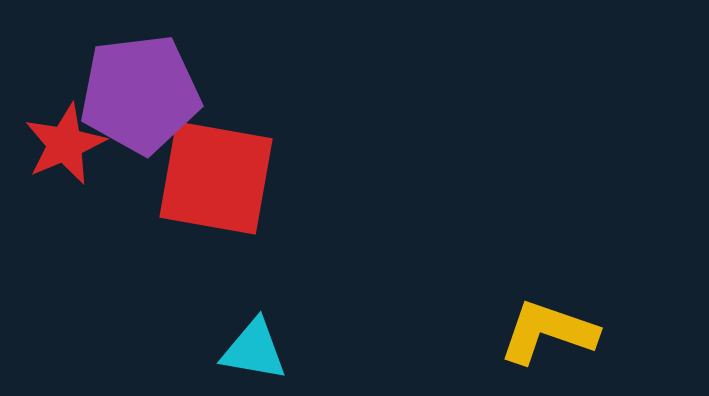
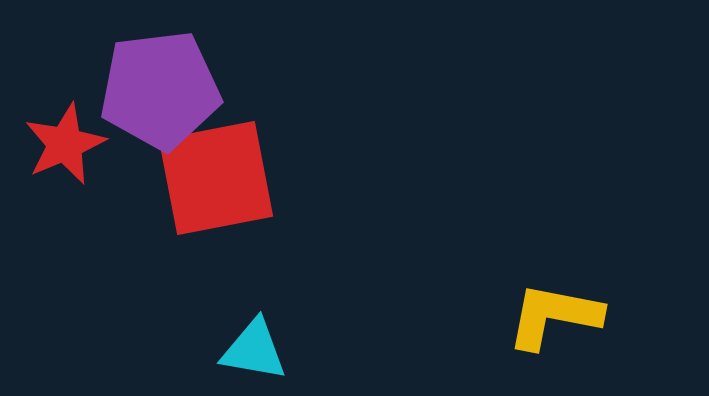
purple pentagon: moved 20 px right, 4 px up
red square: rotated 21 degrees counterclockwise
yellow L-shape: moved 6 px right, 16 px up; rotated 8 degrees counterclockwise
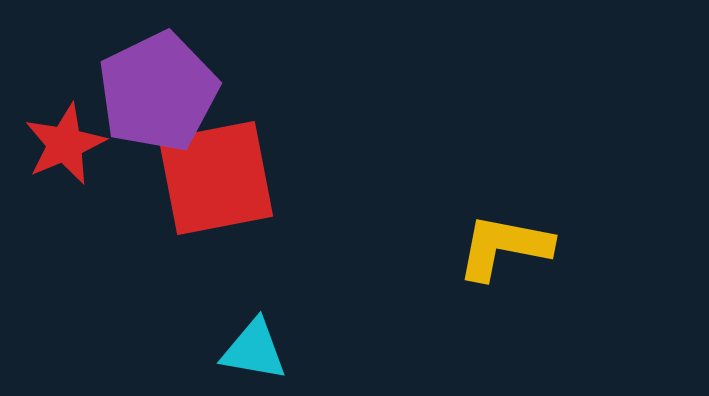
purple pentagon: moved 2 px left, 2 px down; rotated 19 degrees counterclockwise
yellow L-shape: moved 50 px left, 69 px up
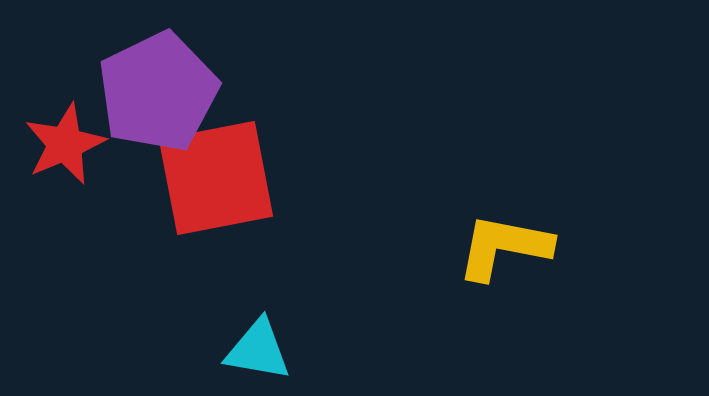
cyan triangle: moved 4 px right
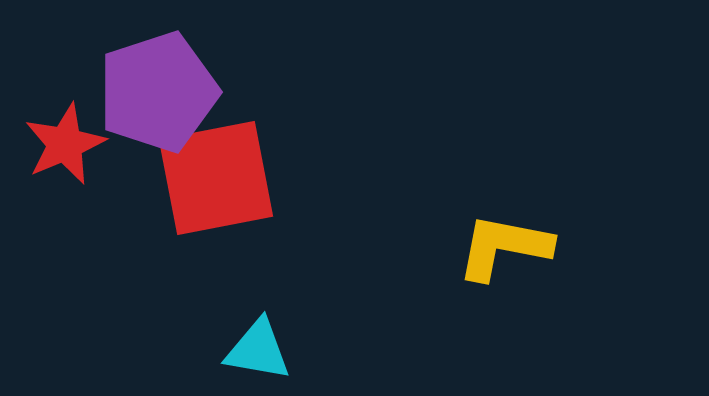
purple pentagon: rotated 8 degrees clockwise
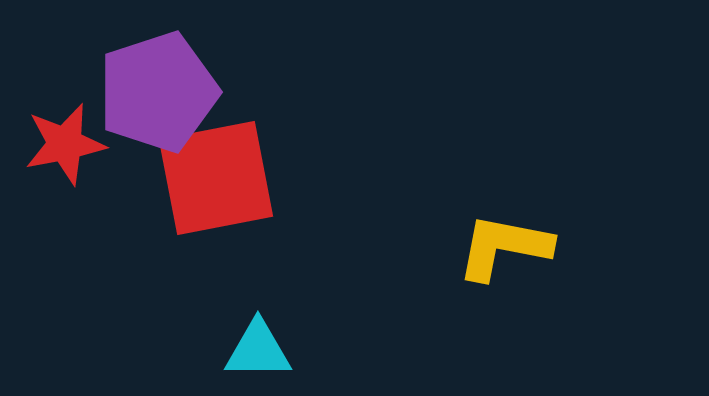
red star: rotated 12 degrees clockwise
cyan triangle: rotated 10 degrees counterclockwise
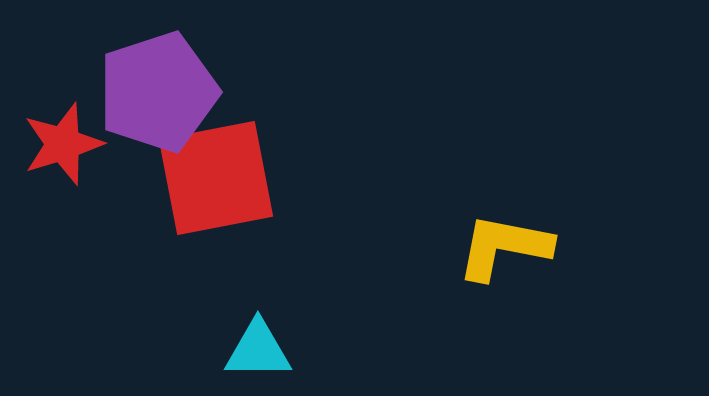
red star: moved 2 px left; rotated 6 degrees counterclockwise
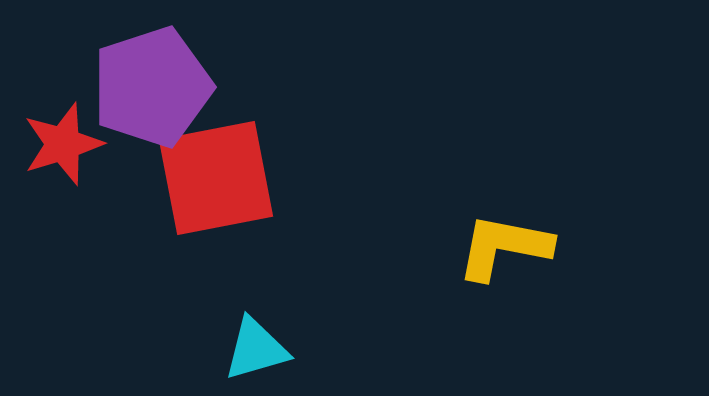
purple pentagon: moved 6 px left, 5 px up
cyan triangle: moved 2 px left, 1 px up; rotated 16 degrees counterclockwise
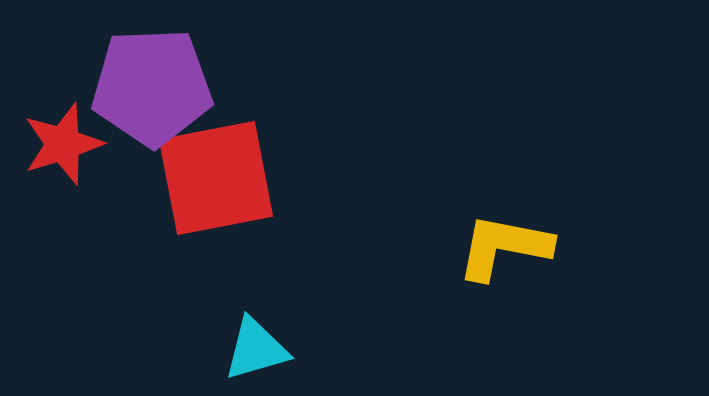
purple pentagon: rotated 16 degrees clockwise
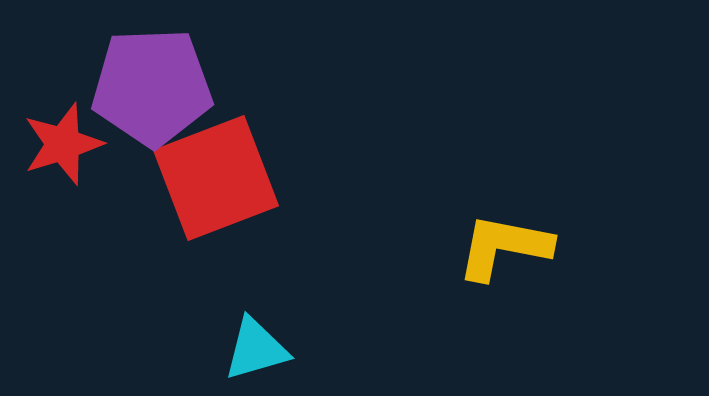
red square: rotated 10 degrees counterclockwise
